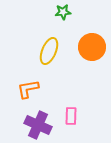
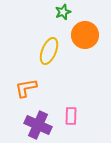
green star: rotated 14 degrees counterclockwise
orange circle: moved 7 px left, 12 px up
orange L-shape: moved 2 px left, 1 px up
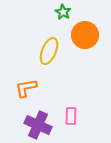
green star: rotated 21 degrees counterclockwise
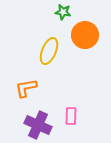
green star: rotated 21 degrees counterclockwise
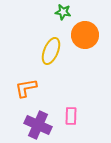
yellow ellipse: moved 2 px right
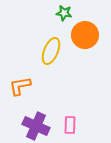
green star: moved 1 px right, 1 px down
orange L-shape: moved 6 px left, 2 px up
pink rectangle: moved 1 px left, 9 px down
purple cross: moved 2 px left, 1 px down
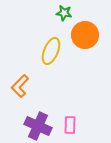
orange L-shape: rotated 35 degrees counterclockwise
purple cross: moved 2 px right
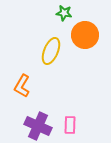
orange L-shape: moved 2 px right; rotated 15 degrees counterclockwise
